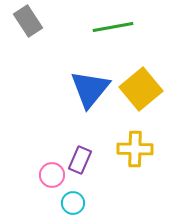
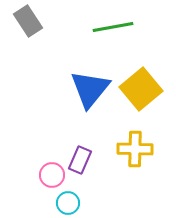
cyan circle: moved 5 px left
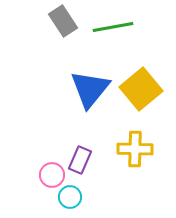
gray rectangle: moved 35 px right
cyan circle: moved 2 px right, 6 px up
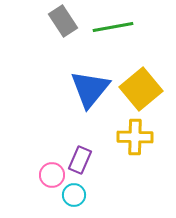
yellow cross: moved 12 px up
cyan circle: moved 4 px right, 2 px up
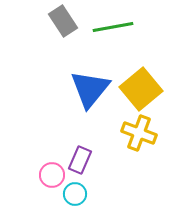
yellow cross: moved 4 px right, 4 px up; rotated 20 degrees clockwise
cyan circle: moved 1 px right, 1 px up
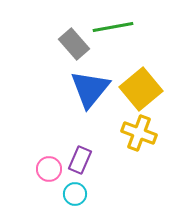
gray rectangle: moved 11 px right, 23 px down; rotated 8 degrees counterclockwise
pink circle: moved 3 px left, 6 px up
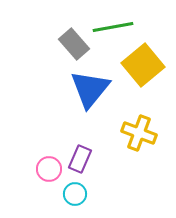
yellow square: moved 2 px right, 24 px up
purple rectangle: moved 1 px up
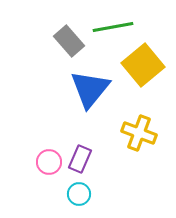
gray rectangle: moved 5 px left, 3 px up
pink circle: moved 7 px up
cyan circle: moved 4 px right
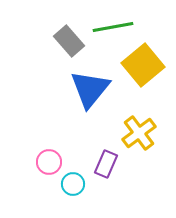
yellow cross: rotated 32 degrees clockwise
purple rectangle: moved 26 px right, 5 px down
cyan circle: moved 6 px left, 10 px up
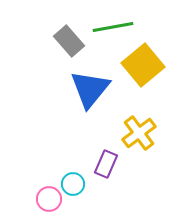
pink circle: moved 37 px down
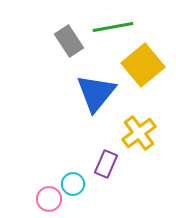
gray rectangle: rotated 8 degrees clockwise
blue triangle: moved 6 px right, 4 px down
